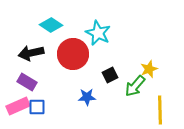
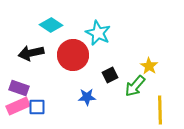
red circle: moved 1 px down
yellow star: moved 3 px up; rotated 18 degrees counterclockwise
purple rectangle: moved 8 px left, 6 px down; rotated 12 degrees counterclockwise
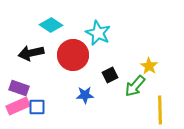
blue star: moved 2 px left, 2 px up
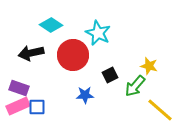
yellow star: rotated 18 degrees counterclockwise
yellow line: rotated 48 degrees counterclockwise
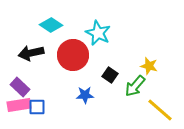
black square: rotated 28 degrees counterclockwise
purple rectangle: moved 1 px right, 1 px up; rotated 24 degrees clockwise
pink rectangle: moved 1 px right, 1 px up; rotated 15 degrees clockwise
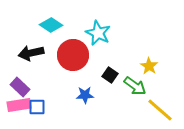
yellow star: rotated 18 degrees clockwise
green arrow: rotated 95 degrees counterclockwise
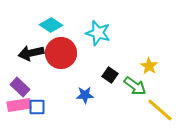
cyan star: rotated 10 degrees counterclockwise
red circle: moved 12 px left, 2 px up
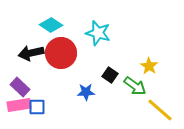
blue star: moved 1 px right, 3 px up
